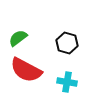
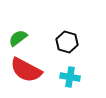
black hexagon: moved 1 px up
cyan cross: moved 3 px right, 5 px up
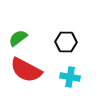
black hexagon: moved 1 px left; rotated 15 degrees counterclockwise
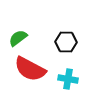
red semicircle: moved 4 px right, 1 px up
cyan cross: moved 2 px left, 2 px down
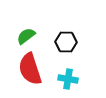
green semicircle: moved 8 px right, 2 px up
red semicircle: rotated 44 degrees clockwise
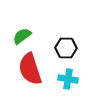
green semicircle: moved 4 px left
black hexagon: moved 6 px down
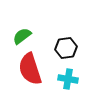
black hexagon: rotated 10 degrees counterclockwise
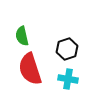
green semicircle: rotated 66 degrees counterclockwise
black hexagon: moved 1 px right, 1 px down; rotated 10 degrees counterclockwise
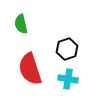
green semicircle: moved 1 px left, 12 px up
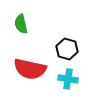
black hexagon: rotated 25 degrees counterclockwise
red semicircle: rotated 60 degrees counterclockwise
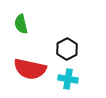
black hexagon: rotated 15 degrees clockwise
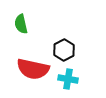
black hexagon: moved 3 px left, 1 px down
red semicircle: moved 3 px right
